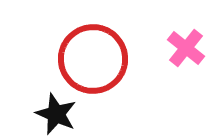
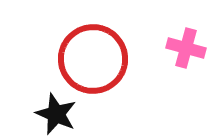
pink cross: rotated 24 degrees counterclockwise
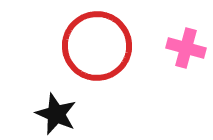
red circle: moved 4 px right, 13 px up
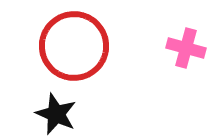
red circle: moved 23 px left
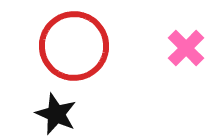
pink cross: rotated 30 degrees clockwise
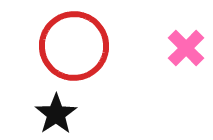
black star: rotated 15 degrees clockwise
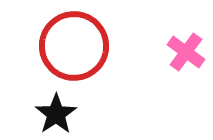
pink cross: moved 4 px down; rotated 9 degrees counterclockwise
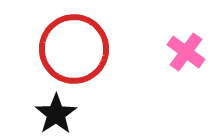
red circle: moved 3 px down
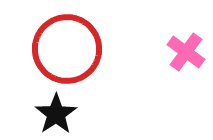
red circle: moved 7 px left
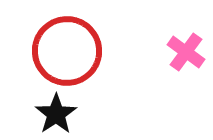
red circle: moved 2 px down
